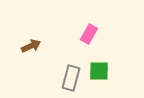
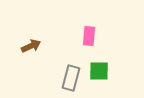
pink rectangle: moved 2 px down; rotated 24 degrees counterclockwise
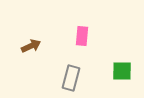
pink rectangle: moved 7 px left
green square: moved 23 px right
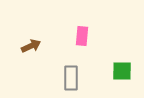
gray rectangle: rotated 15 degrees counterclockwise
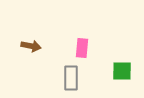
pink rectangle: moved 12 px down
brown arrow: rotated 36 degrees clockwise
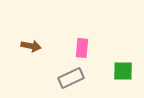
green square: moved 1 px right
gray rectangle: rotated 65 degrees clockwise
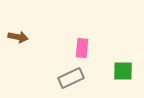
brown arrow: moved 13 px left, 9 px up
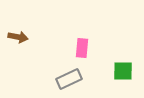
gray rectangle: moved 2 px left, 1 px down
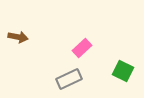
pink rectangle: rotated 42 degrees clockwise
green square: rotated 25 degrees clockwise
